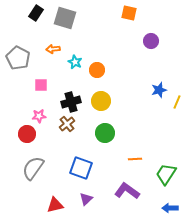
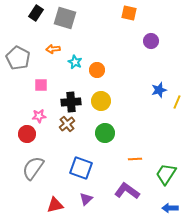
black cross: rotated 12 degrees clockwise
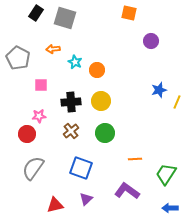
brown cross: moved 4 px right, 7 px down
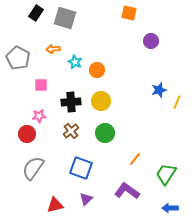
orange line: rotated 48 degrees counterclockwise
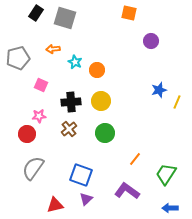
gray pentagon: rotated 30 degrees clockwise
pink square: rotated 24 degrees clockwise
brown cross: moved 2 px left, 2 px up
blue square: moved 7 px down
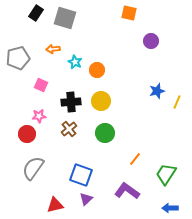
blue star: moved 2 px left, 1 px down
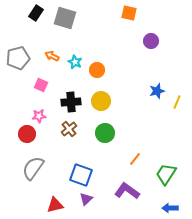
orange arrow: moved 1 px left, 7 px down; rotated 32 degrees clockwise
